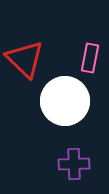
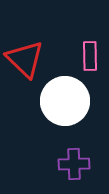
pink rectangle: moved 2 px up; rotated 12 degrees counterclockwise
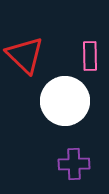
red triangle: moved 4 px up
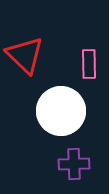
pink rectangle: moved 1 px left, 8 px down
white circle: moved 4 px left, 10 px down
